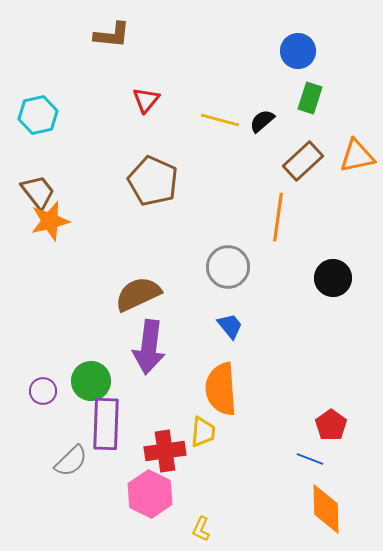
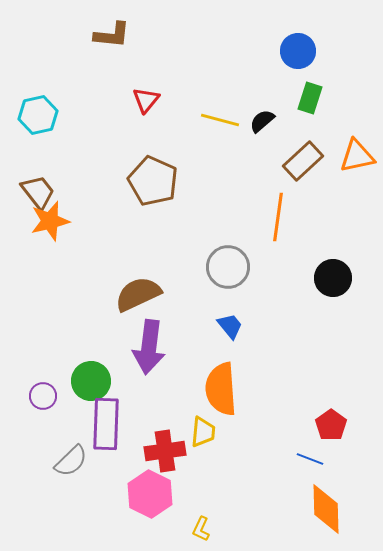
purple circle: moved 5 px down
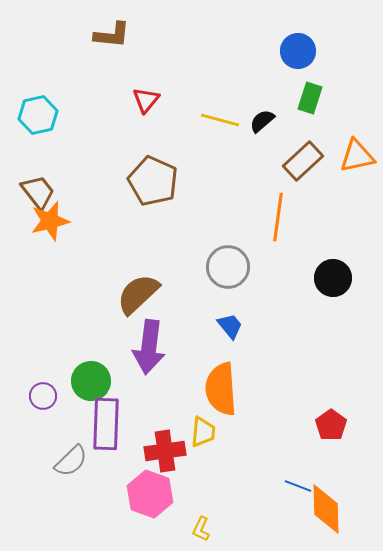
brown semicircle: rotated 18 degrees counterclockwise
blue line: moved 12 px left, 27 px down
pink hexagon: rotated 6 degrees counterclockwise
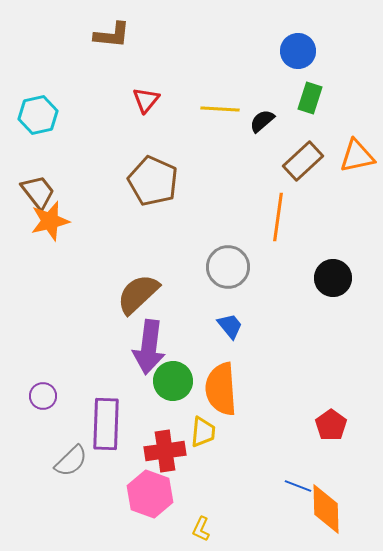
yellow line: moved 11 px up; rotated 12 degrees counterclockwise
green circle: moved 82 px right
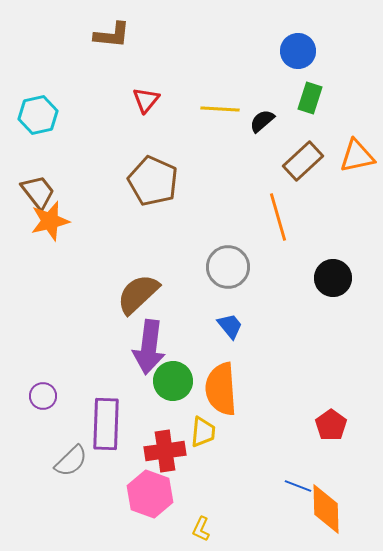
orange line: rotated 24 degrees counterclockwise
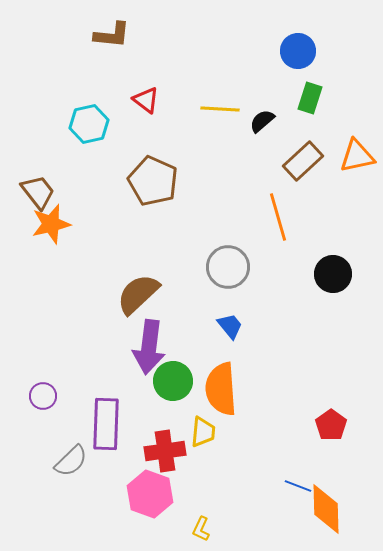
red triangle: rotated 32 degrees counterclockwise
cyan hexagon: moved 51 px right, 9 px down
orange star: moved 1 px right, 3 px down
black circle: moved 4 px up
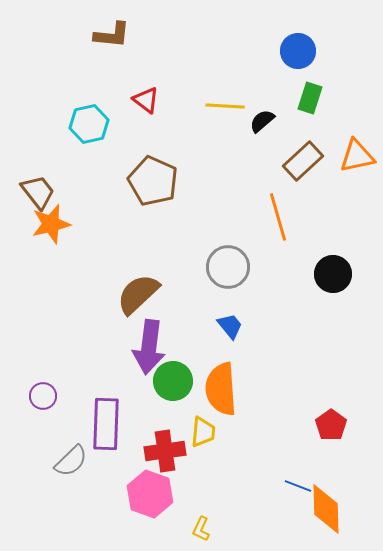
yellow line: moved 5 px right, 3 px up
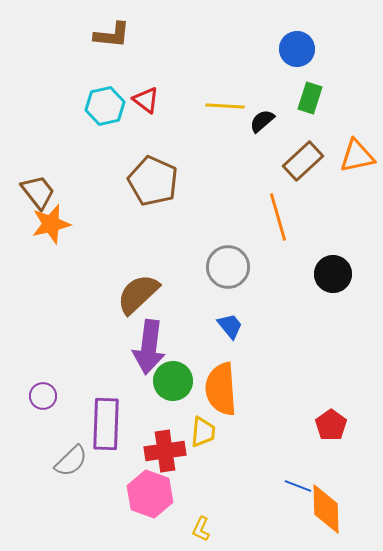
blue circle: moved 1 px left, 2 px up
cyan hexagon: moved 16 px right, 18 px up
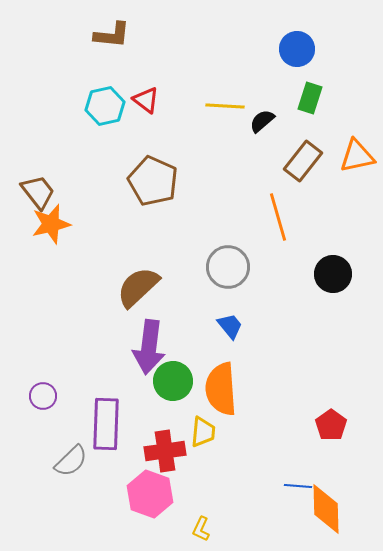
brown rectangle: rotated 9 degrees counterclockwise
brown semicircle: moved 7 px up
blue line: rotated 16 degrees counterclockwise
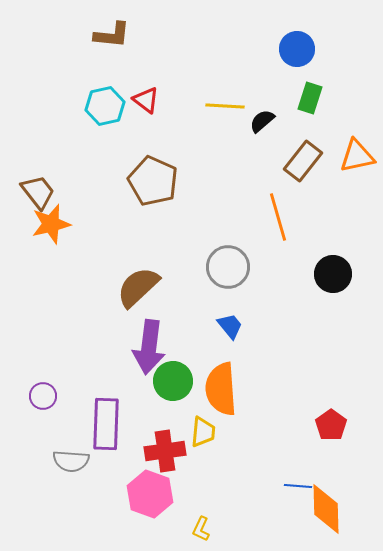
gray semicircle: rotated 48 degrees clockwise
